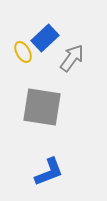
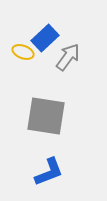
yellow ellipse: rotated 40 degrees counterclockwise
gray arrow: moved 4 px left, 1 px up
gray square: moved 4 px right, 9 px down
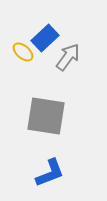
yellow ellipse: rotated 20 degrees clockwise
blue L-shape: moved 1 px right, 1 px down
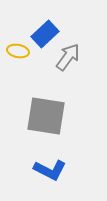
blue rectangle: moved 4 px up
yellow ellipse: moved 5 px left, 1 px up; rotated 30 degrees counterclockwise
blue L-shape: moved 3 px up; rotated 48 degrees clockwise
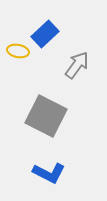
gray arrow: moved 9 px right, 8 px down
gray square: rotated 18 degrees clockwise
blue L-shape: moved 1 px left, 3 px down
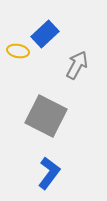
gray arrow: rotated 8 degrees counterclockwise
blue L-shape: rotated 80 degrees counterclockwise
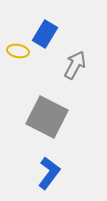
blue rectangle: rotated 16 degrees counterclockwise
gray arrow: moved 2 px left
gray square: moved 1 px right, 1 px down
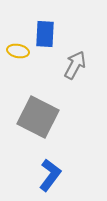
blue rectangle: rotated 28 degrees counterclockwise
gray square: moved 9 px left
blue L-shape: moved 1 px right, 2 px down
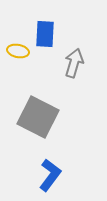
gray arrow: moved 1 px left, 2 px up; rotated 12 degrees counterclockwise
